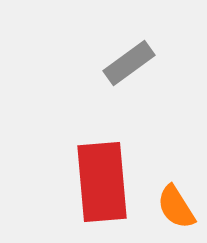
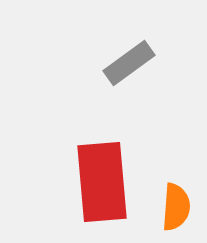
orange semicircle: rotated 144 degrees counterclockwise
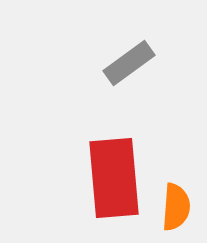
red rectangle: moved 12 px right, 4 px up
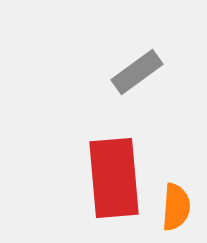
gray rectangle: moved 8 px right, 9 px down
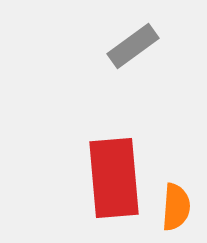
gray rectangle: moved 4 px left, 26 px up
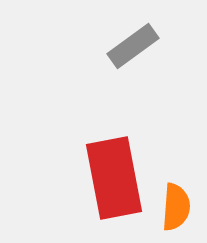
red rectangle: rotated 6 degrees counterclockwise
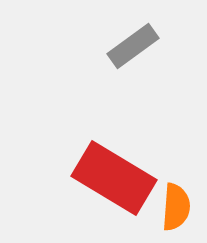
red rectangle: rotated 48 degrees counterclockwise
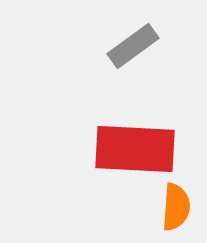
red rectangle: moved 21 px right, 29 px up; rotated 28 degrees counterclockwise
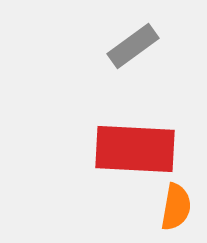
orange semicircle: rotated 6 degrees clockwise
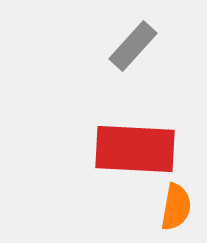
gray rectangle: rotated 12 degrees counterclockwise
